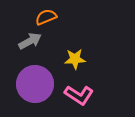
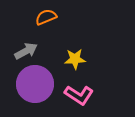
gray arrow: moved 4 px left, 10 px down
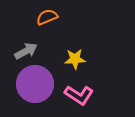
orange semicircle: moved 1 px right
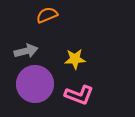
orange semicircle: moved 2 px up
gray arrow: rotated 15 degrees clockwise
pink L-shape: rotated 12 degrees counterclockwise
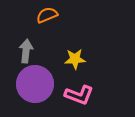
gray arrow: rotated 70 degrees counterclockwise
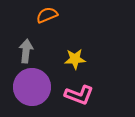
purple circle: moved 3 px left, 3 px down
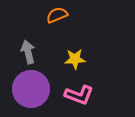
orange semicircle: moved 10 px right
gray arrow: moved 2 px right, 1 px down; rotated 20 degrees counterclockwise
purple circle: moved 1 px left, 2 px down
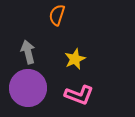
orange semicircle: rotated 50 degrees counterclockwise
yellow star: rotated 20 degrees counterclockwise
purple circle: moved 3 px left, 1 px up
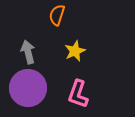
yellow star: moved 8 px up
pink L-shape: moved 1 px left, 1 px up; rotated 88 degrees clockwise
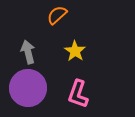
orange semicircle: rotated 30 degrees clockwise
yellow star: rotated 15 degrees counterclockwise
